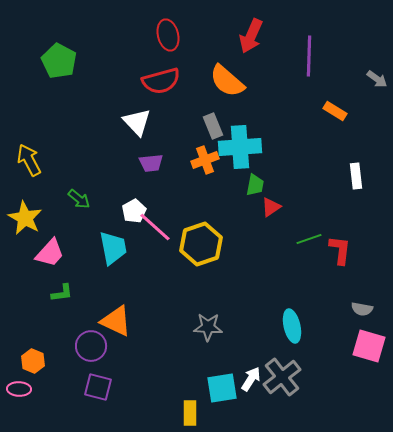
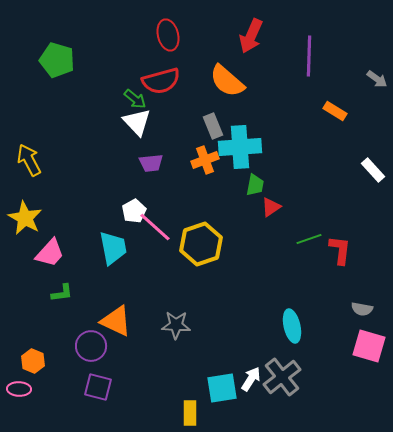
green pentagon: moved 2 px left, 1 px up; rotated 12 degrees counterclockwise
white rectangle: moved 17 px right, 6 px up; rotated 35 degrees counterclockwise
green arrow: moved 56 px right, 100 px up
gray star: moved 32 px left, 2 px up
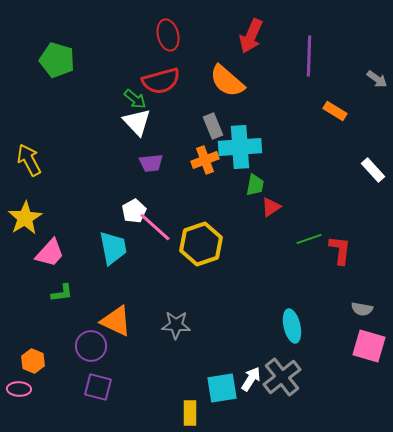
yellow star: rotated 12 degrees clockwise
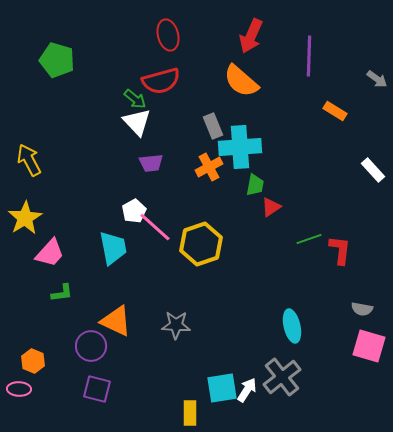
orange semicircle: moved 14 px right
orange cross: moved 4 px right, 7 px down; rotated 8 degrees counterclockwise
white arrow: moved 4 px left, 11 px down
purple square: moved 1 px left, 2 px down
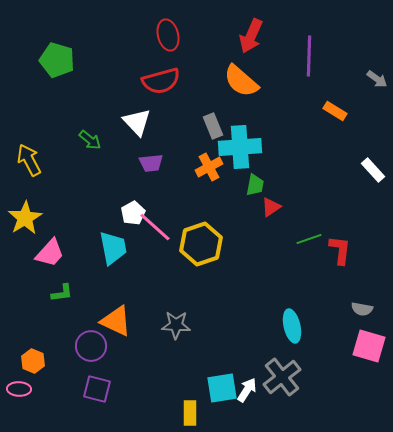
green arrow: moved 45 px left, 41 px down
white pentagon: moved 1 px left, 2 px down
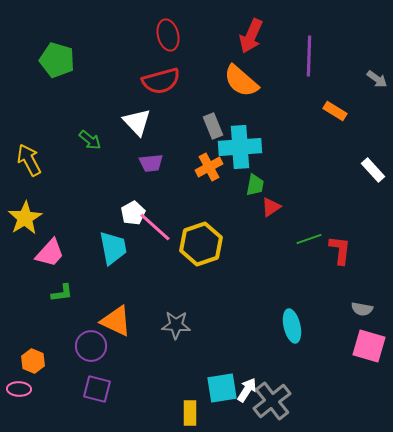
gray cross: moved 10 px left, 24 px down
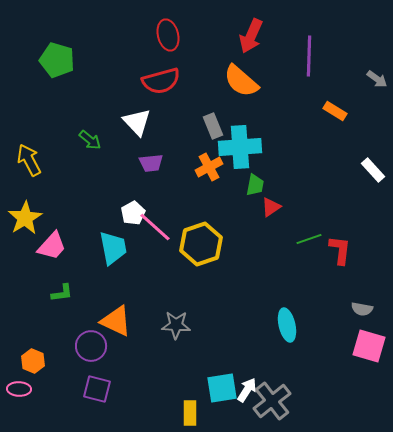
pink trapezoid: moved 2 px right, 7 px up
cyan ellipse: moved 5 px left, 1 px up
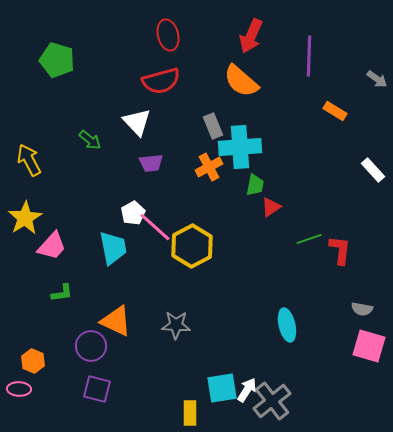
yellow hexagon: moved 9 px left, 2 px down; rotated 9 degrees counterclockwise
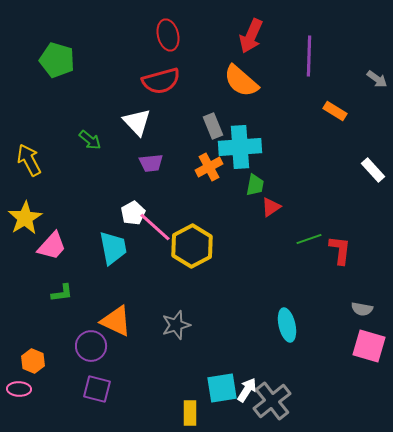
gray star: rotated 20 degrees counterclockwise
